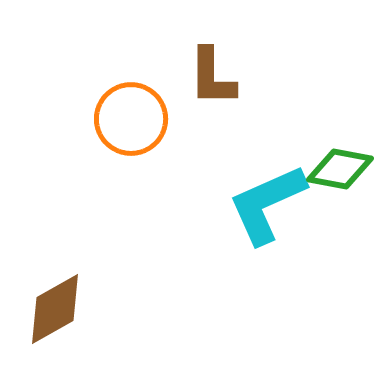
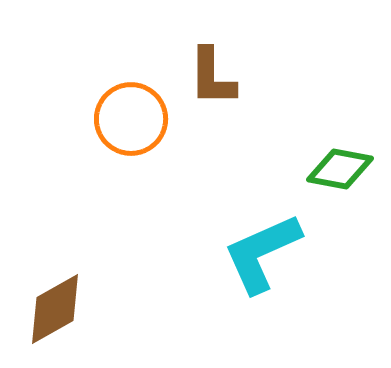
cyan L-shape: moved 5 px left, 49 px down
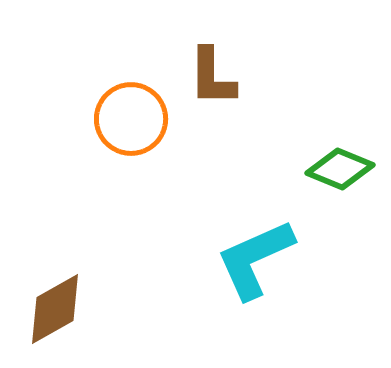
green diamond: rotated 12 degrees clockwise
cyan L-shape: moved 7 px left, 6 px down
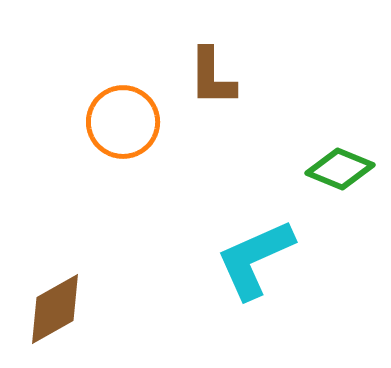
orange circle: moved 8 px left, 3 px down
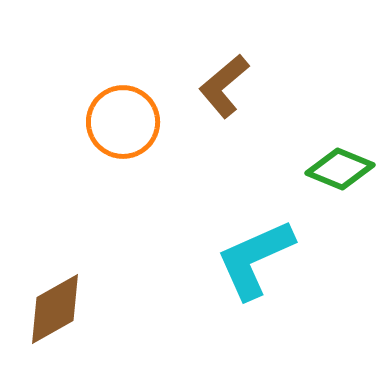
brown L-shape: moved 12 px right, 9 px down; rotated 50 degrees clockwise
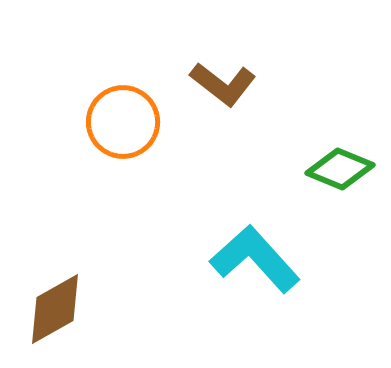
brown L-shape: moved 1 px left, 2 px up; rotated 102 degrees counterclockwise
cyan L-shape: rotated 72 degrees clockwise
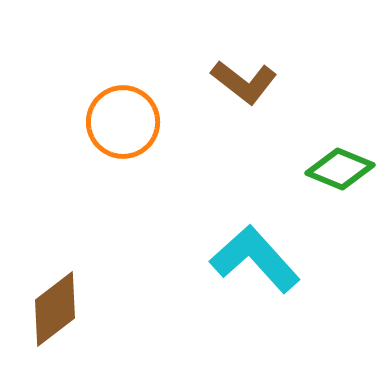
brown L-shape: moved 21 px right, 2 px up
brown diamond: rotated 8 degrees counterclockwise
